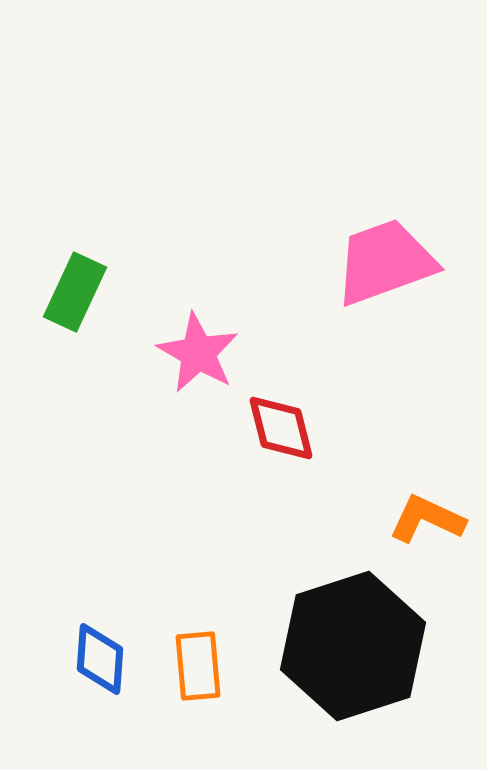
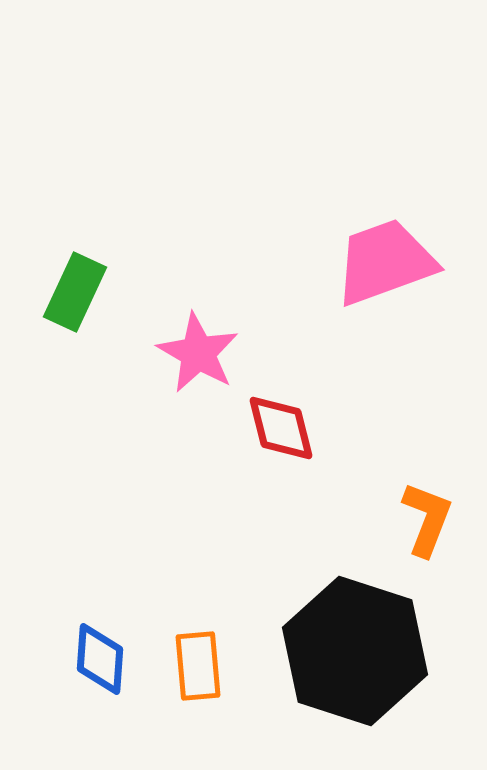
orange L-shape: rotated 86 degrees clockwise
black hexagon: moved 2 px right, 5 px down; rotated 24 degrees counterclockwise
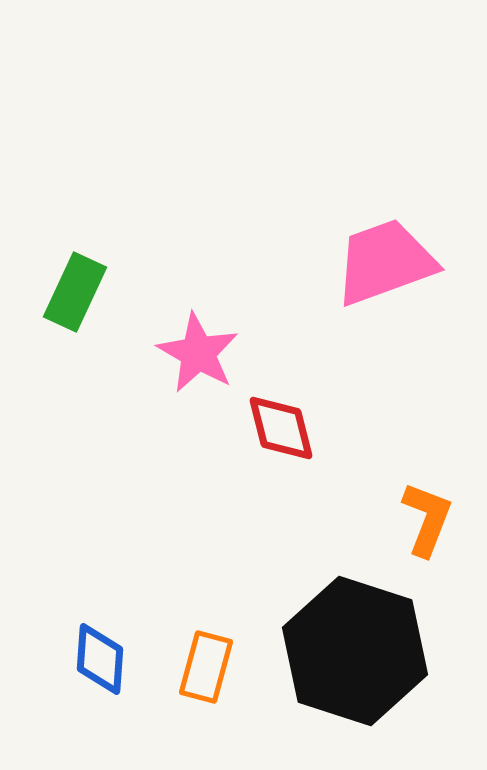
orange rectangle: moved 8 px right, 1 px down; rotated 20 degrees clockwise
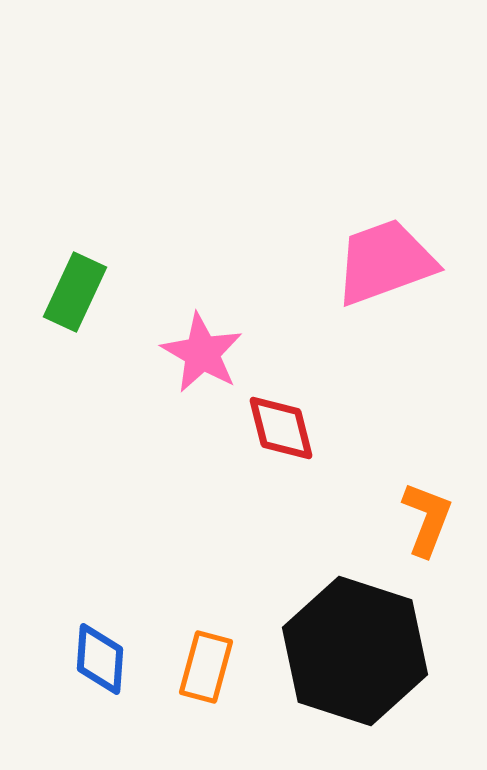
pink star: moved 4 px right
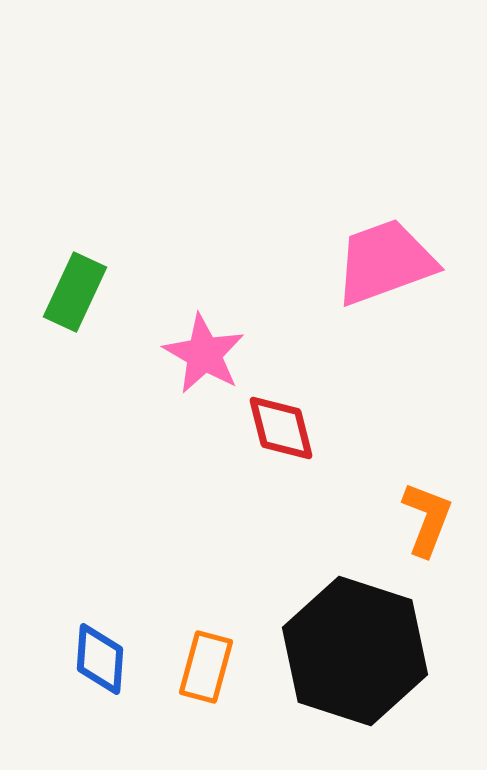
pink star: moved 2 px right, 1 px down
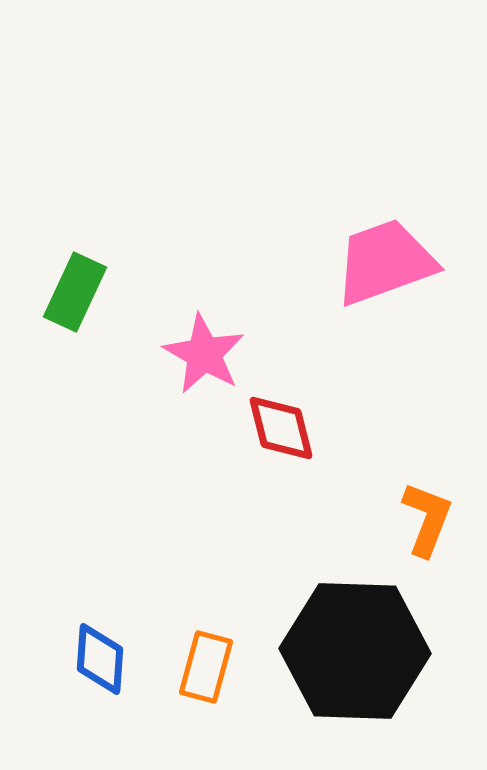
black hexagon: rotated 16 degrees counterclockwise
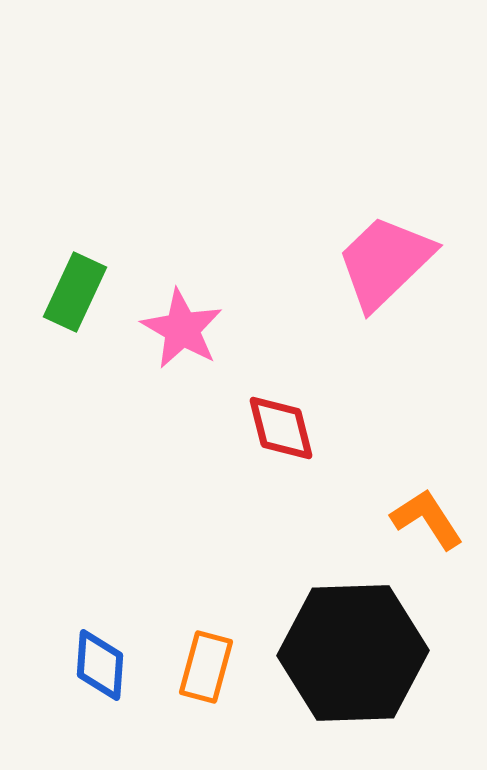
pink trapezoid: rotated 24 degrees counterclockwise
pink star: moved 22 px left, 25 px up
orange L-shape: rotated 54 degrees counterclockwise
black hexagon: moved 2 px left, 2 px down; rotated 4 degrees counterclockwise
blue diamond: moved 6 px down
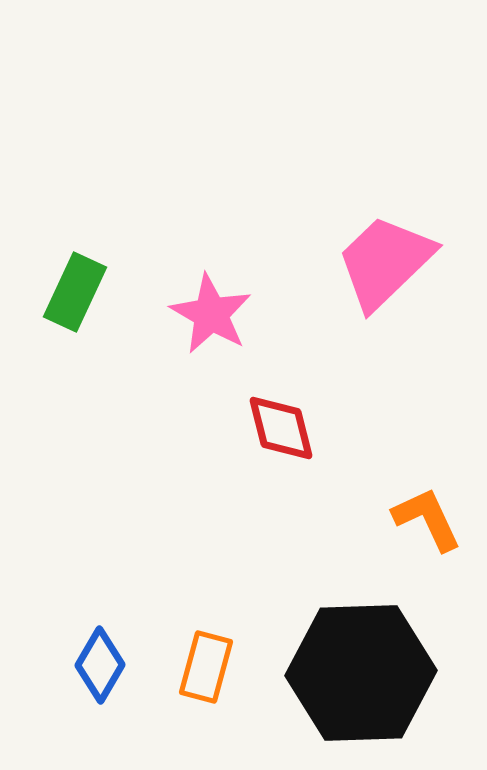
pink star: moved 29 px right, 15 px up
orange L-shape: rotated 8 degrees clockwise
black hexagon: moved 8 px right, 20 px down
blue diamond: rotated 26 degrees clockwise
